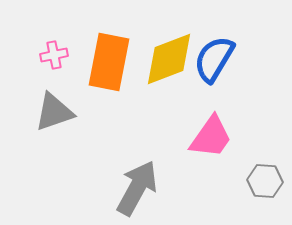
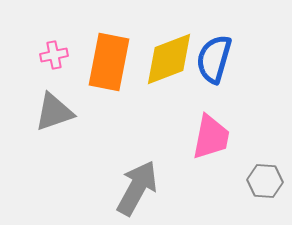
blue semicircle: rotated 15 degrees counterclockwise
pink trapezoid: rotated 24 degrees counterclockwise
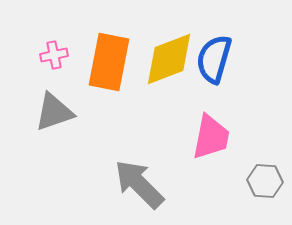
gray arrow: moved 2 px right, 4 px up; rotated 74 degrees counterclockwise
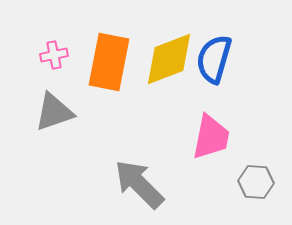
gray hexagon: moved 9 px left, 1 px down
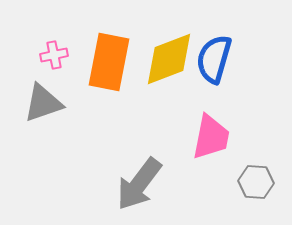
gray triangle: moved 11 px left, 9 px up
gray arrow: rotated 98 degrees counterclockwise
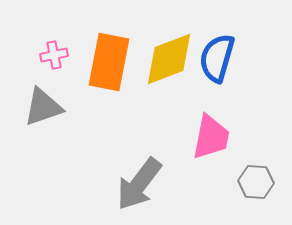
blue semicircle: moved 3 px right, 1 px up
gray triangle: moved 4 px down
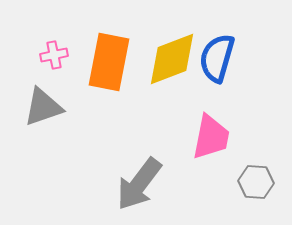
yellow diamond: moved 3 px right
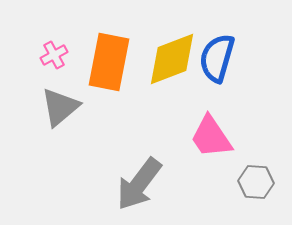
pink cross: rotated 16 degrees counterclockwise
gray triangle: moved 17 px right; rotated 21 degrees counterclockwise
pink trapezoid: rotated 135 degrees clockwise
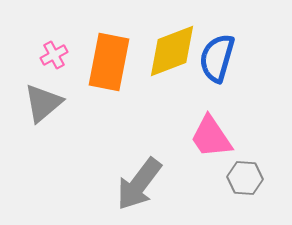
yellow diamond: moved 8 px up
gray triangle: moved 17 px left, 4 px up
gray hexagon: moved 11 px left, 4 px up
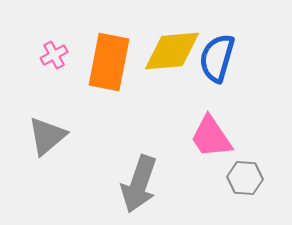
yellow diamond: rotated 16 degrees clockwise
gray triangle: moved 4 px right, 33 px down
gray arrow: rotated 18 degrees counterclockwise
